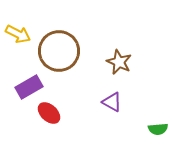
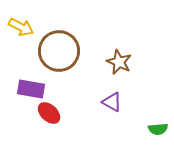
yellow arrow: moved 3 px right, 7 px up
purple rectangle: moved 2 px right, 2 px down; rotated 40 degrees clockwise
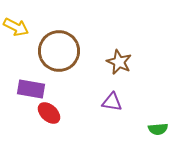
yellow arrow: moved 5 px left
purple triangle: rotated 20 degrees counterclockwise
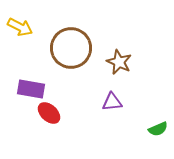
yellow arrow: moved 4 px right
brown circle: moved 12 px right, 3 px up
purple triangle: rotated 15 degrees counterclockwise
green semicircle: rotated 18 degrees counterclockwise
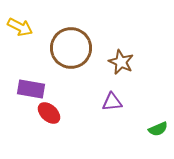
brown star: moved 2 px right
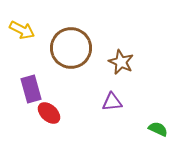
yellow arrow: moved 2 px right, 3 px down
purple rectangle: rotated 64 degrees clockwise
green semicircle: rotated 132 degrees counterclockwise
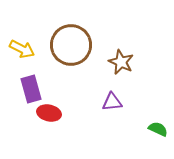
yellow arrow: moved 19 px down
brown circle: moved 3 px up
red ellipse: rotated 30 degrees counterclockwise
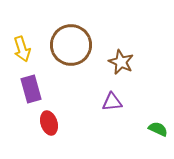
yellow arrow: rotated 45 degrees clockwise
red ellipse: moved 10 px down; rotated 60 degrees clockwise
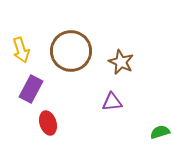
brown circle: moved 6 px down
yellow arrow: moved 1 px left, 1 px down
purple rectangle: rotated 44 degrees clockwise
red ellipse: moved 1 px left
green semicircle: moved 2 px right, 3 px down; rotated 42 degrees counterclockwise
